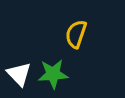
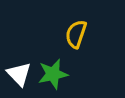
green star: rotated 8 degrees counterclockwise
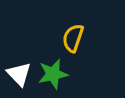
yellow semicircle: moved 3 px left, 4 px down
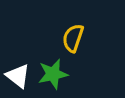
white triangle: moved 1 px left, 2 px down; rotated 8 degrees counterclockwise
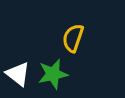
white triangle: moved 2 px up
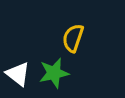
green star: moved 1 px right, 1 px up
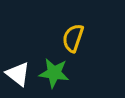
green star: rotated 20 degrees clockwise
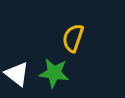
white triangle: moved 1 px left
